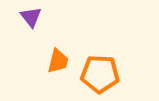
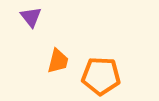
orange pentagon: moved 1 px right, 2 px down
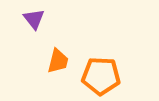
purple triangle: moved 3 px right, 2 px down
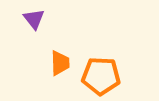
orange trapezoid: moved 2 px right, 2 px down; rotated 16 degrees counterclockwise
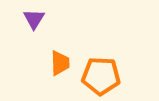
purple triangle: rotated 10 degrees clockwise
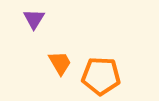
orange trapezoid: rotated 28 degrees counterclockwise
